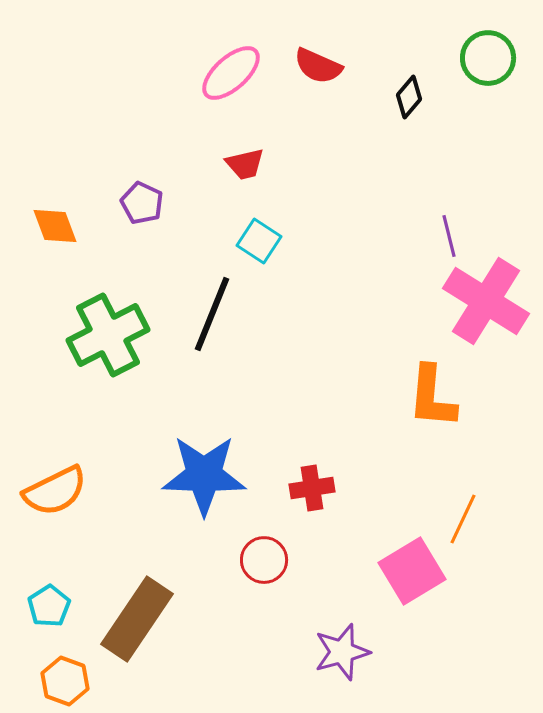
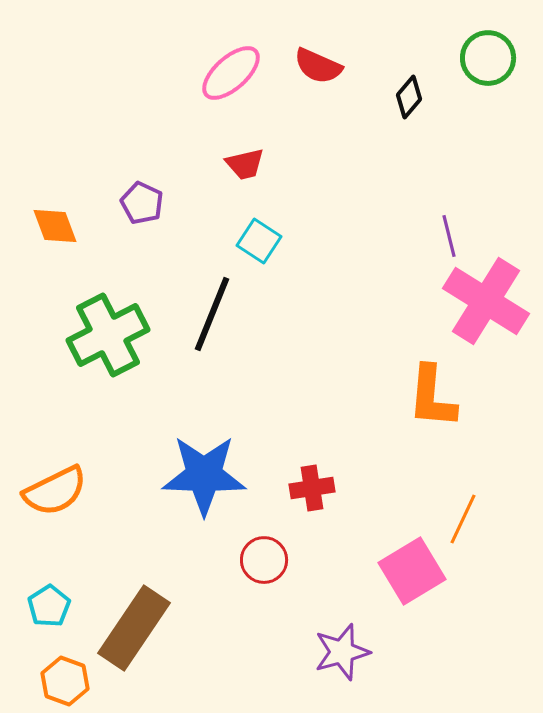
brown rectangle: moved 3 px left, 9 px down
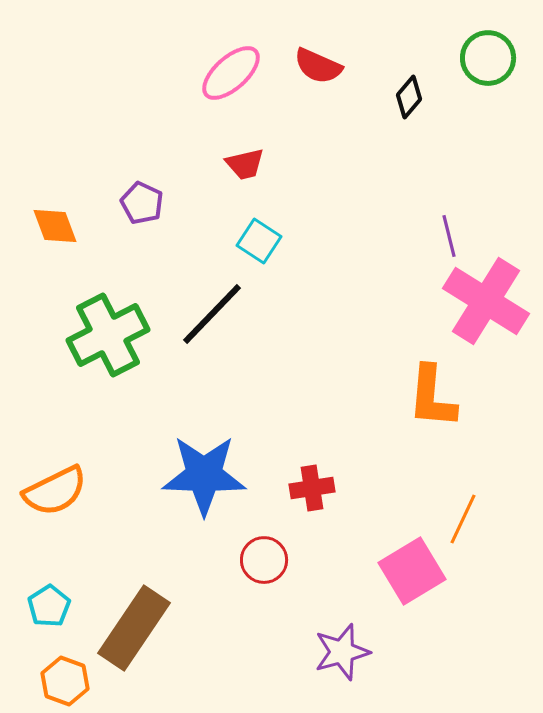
black line: rotated 22 degrees clockwise
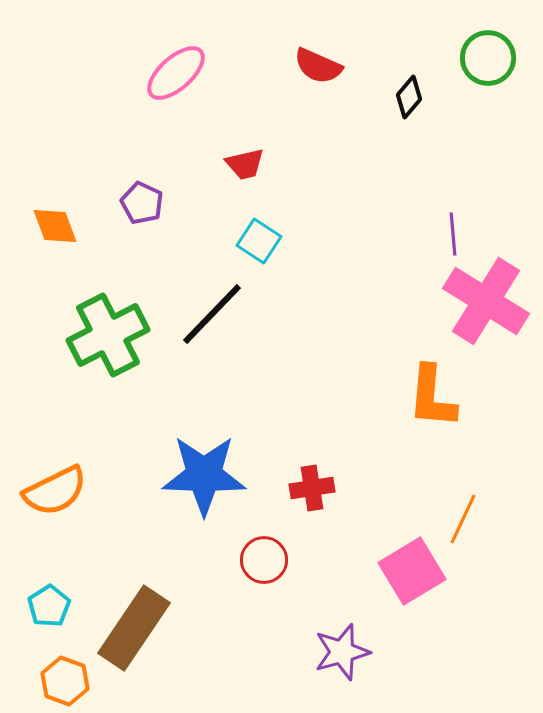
pink ellipse: moved 55 px left
purple line: moved 4 px right, 2 px up; rotated 9 degrees clockwise
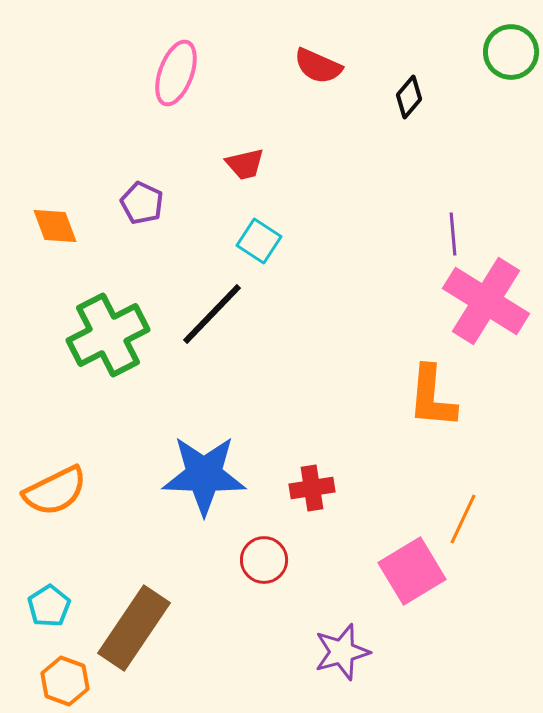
green circle: moved 23 px right, 6 px up
pink ellipse: rotated 28 degrees counterclockwise
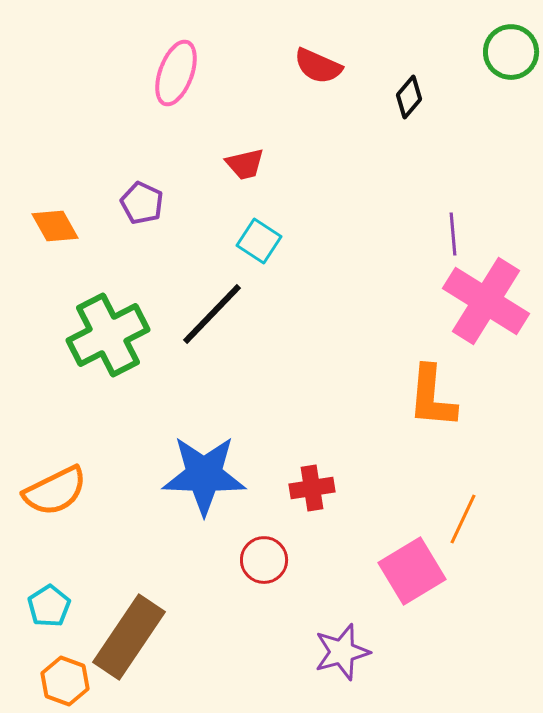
orange diamond: rotated 9 degrees counterclockwise
brown rectangle: moved 5 px left, 9 px down
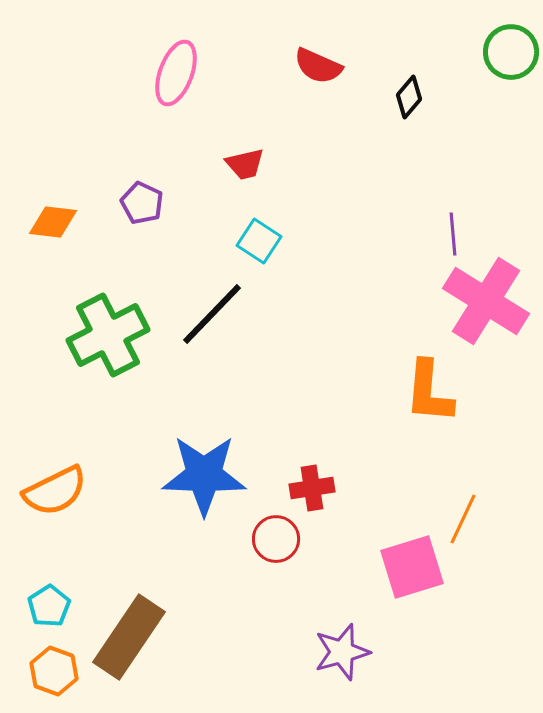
orange diamond: moved 2 px left, 4 px up; rotated 54 degrees counterclockwise
orange L-shape: moved 3 px left, 5 px up
red circle: moved 12 px right, 21 px up
pink square: moved 4 px up; rotated 14 degrees clockwise
orange hexagon: moved 11 px left, 10 px up
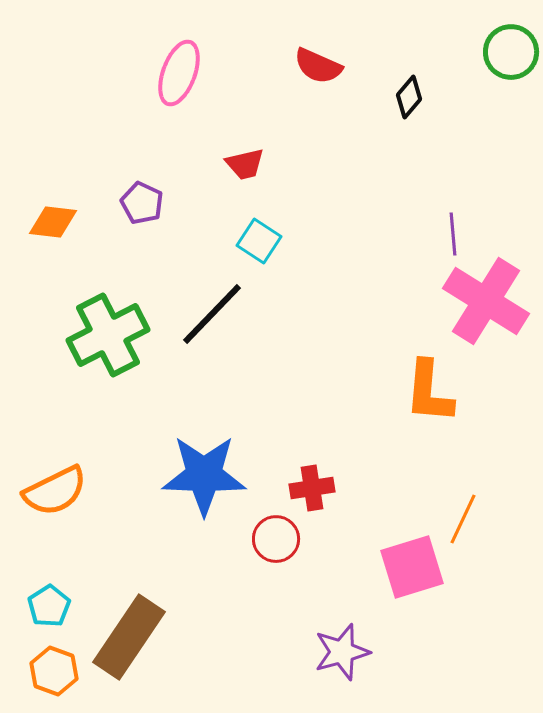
pink ellipse: moved 3 px right
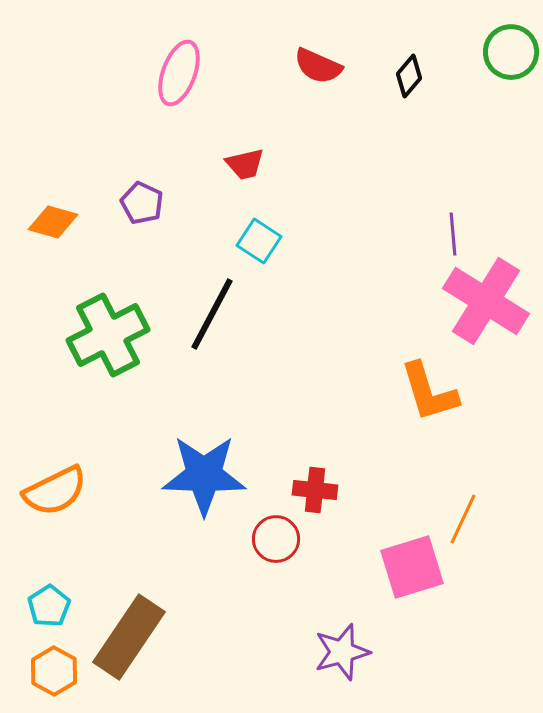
black diamond: moved 21 px up
orange diamond: rotated 9 degrees clockwise
black line: rotated 16 degrees counterclockwise
orange L-shape: rotated 22 degrees counterclockwise
red cross: moved 3 px right, 2 px down; rotated 15 degrees clockwise
orange hexagon: rotated 9 degrees clockwise
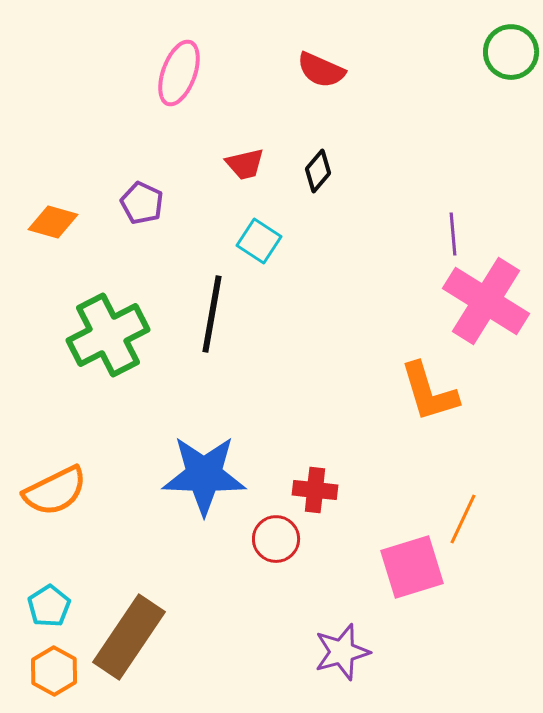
red semicircle: moved 3 px right, 4 px down
black diamond: moved 91 px left, 95 px down
black line: rotated 18 degrees counterclockwise
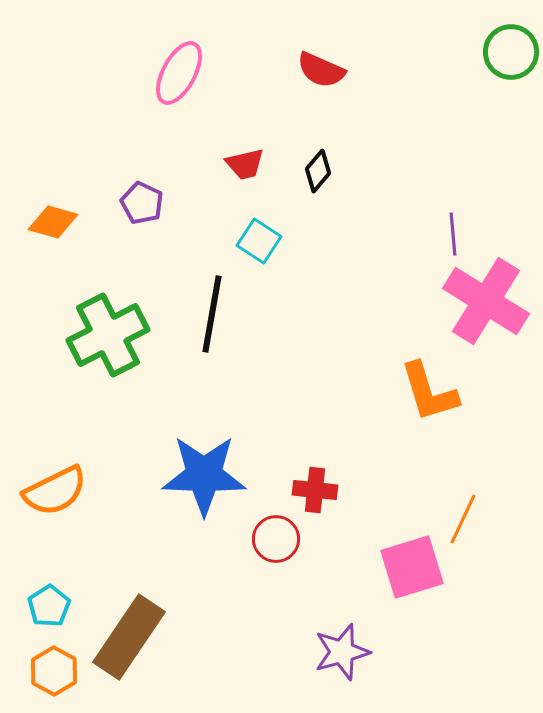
pink ellipse: rotated 8 degrees clockwise
